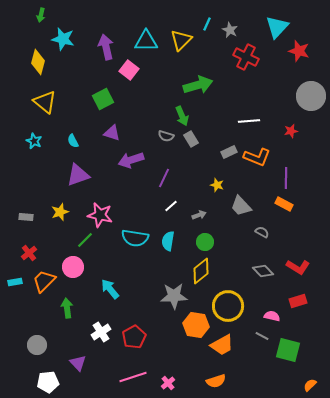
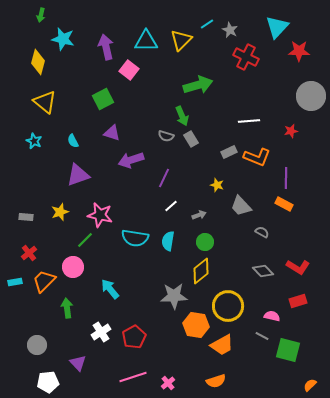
cyan line at (207, 24): rotated 32 degrees clockwise
red star at (299, 51): rotated 15 degrees counterclockwise
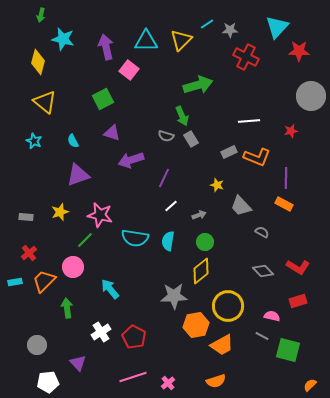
gray star at (230, 30): rotated 28 degrees counterclockwise
orange hexagon at (196, 325): rotated 20 degrees counterclockwise
red pentagon at (134, 337): rotated 15 degrees counterclockwise
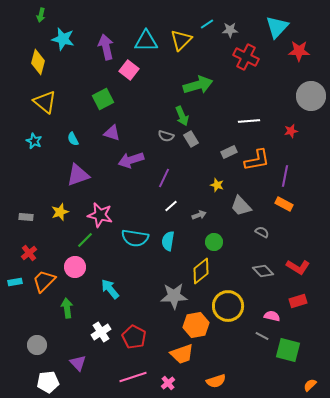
cyan semicircle at (73, 141): moved 2 px up
orange L-shape at (257, 157): moved 3 px down; rotated 32 degrees counterclockwise
purple line at (286, 178): moved 1 px left, 2 px up; rotated 10 degrees clockwise
green circle at (205, 242): moved 9 px right
pink circle at (73, 267): moved 2 px right
orange trapezoid at (222, 345): moved 40 px left, 9 px down; rotated 10 degrees clockwise
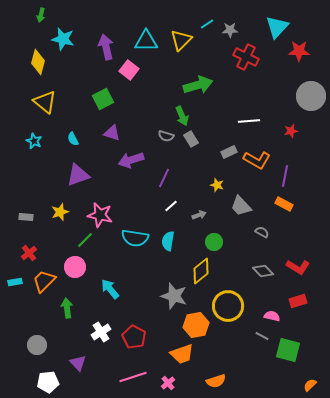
orange L-shape at (257, 160): rotated 40 degrees clockwise
gray star at (174, 296): rotated 20 degrees clockwise
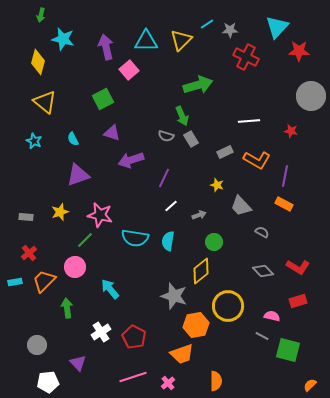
pink square at (129, 70): rotated 12 degrees clockwise
red star at (291, 131): rotated 24 degrees clockwise
gray rectangle at (229, 152): moved 4 px left
orange semicircle at (216, 381): rotated 72 degrees counterclockwise
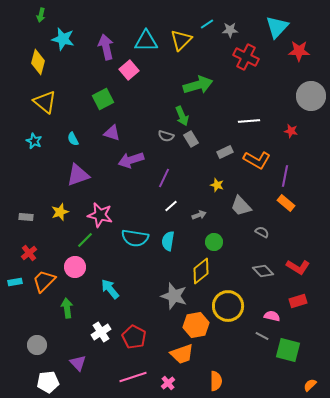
orange rectangle at (284, 204): moved 2 px right, 1 px up; rotated 12 degrees clockwise
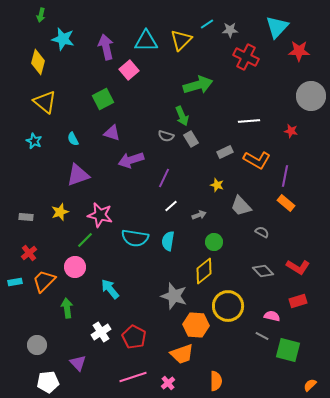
yellow diamond at (201, 271): moved 3 px right
orange hexagon at (196, 325): rotated 15 degrees clockwise
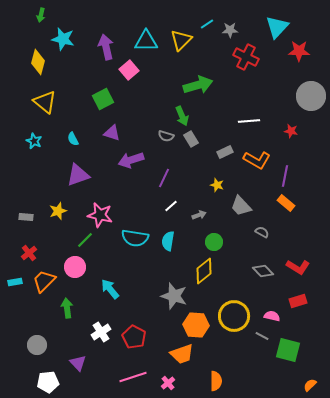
yellow star at (60, 212): moved 2 px left, 1 px up
yellow circle at (228, 306): moved 6 px right, 10 px down
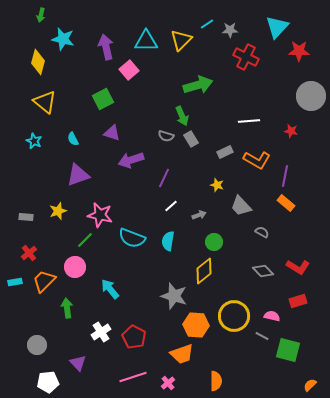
cyan semicircle at (135, 238): moved 3 px left; rotated 12 degrees clockwise
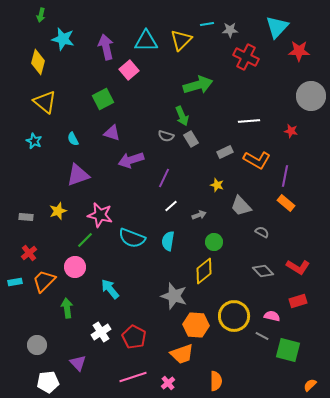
cyan line at (207, 24): rotated 24 degrees clockwise
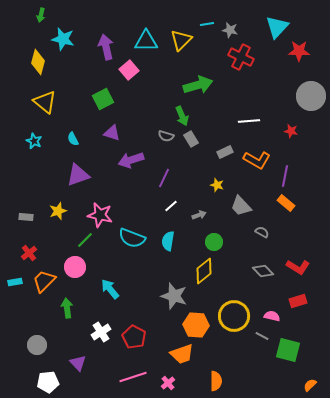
gray star at (230, 30): rotated 14 degrees clockwise
red cross at (246, 57): moved 5 px left
